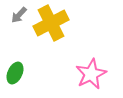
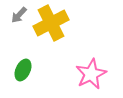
green ellipse: moved 8 px right, 3 px up
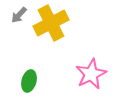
green ellipse: moved 6 px right, 11 px down; rotated 10 degrees counterclockwise
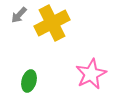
yellow cross: moved 1 px right
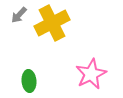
green ellipse: rotated 20 degrees counterclockwise
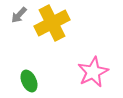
pink star: moved 2 px right, 2 px up
green ellipse: rotated 20 degrees counterclockwise
